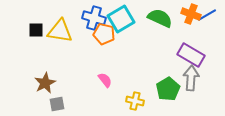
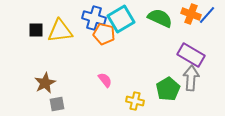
blue line: rotated 18 degrees counterclockwise
yellow triangle: rotated 16 degrees counterclockwise
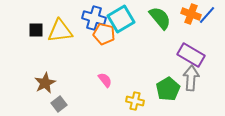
green semicircle: rotated 25 degrees clockwise
gray square: moved 2 px right; rotated 28 degrees counterclockwise
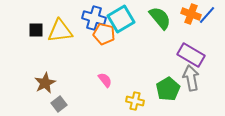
gray arrow: rotated 15 degrees counterclockwise
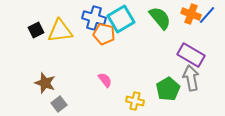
black square: rotated 28 degrees counterclockwise
brown star: rotated 25 degrees counterclockwise
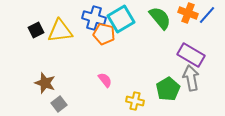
orange cross: moved 3 px left, 1 px up
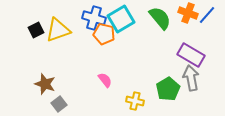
yellow triangle: moved 2 px left, 1 px up; rotated 12 degrees counterclockwise
brown star: moved 1 px down
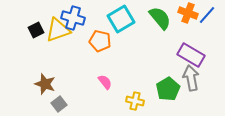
blue cross: moved 21 px left
orange pentagon: moved 4 px left, 7 px down
pink semicircle: moved 2 px down
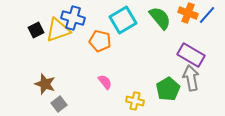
cyan square: moved 2 px right, 1 px down
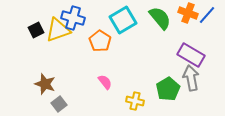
orange pentagon: rotated 20 degrees clockwise
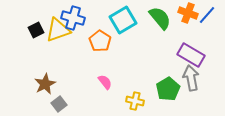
brown star: rotated 25 degrees clockwise
